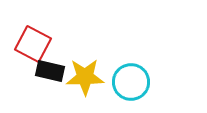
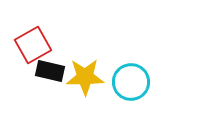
red square: moved 1 px down; rotated 33 degrees clockwise
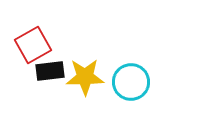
black rectangle: rotated 20 degrees counterclockwise
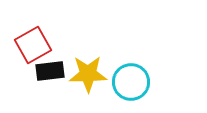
yellow star: moved 3 px right, 3 px up
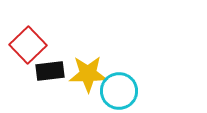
red square: moved 5 px left; rotated 15 degrees counterclockwise
cyan circle: moved 12 px left, 9 px down
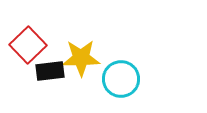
yellow star: moved 7 px left, 16 px up
cyan circle: moved 2 px right, 12 px up
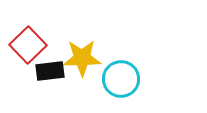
yellow star: moved 1 px right
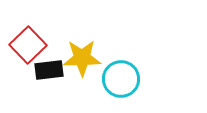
black rectangle: moved 1 px left, 1 px up
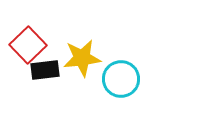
yellow star: rotated 6 degrees counterclockwise
black rectangle: moved 4 px left
